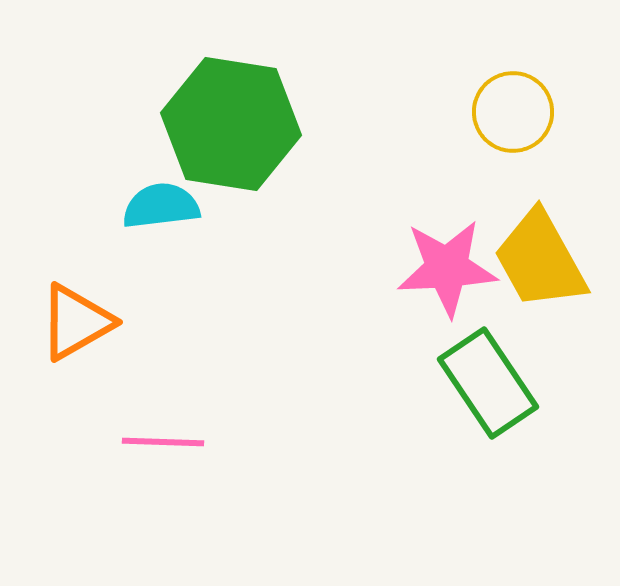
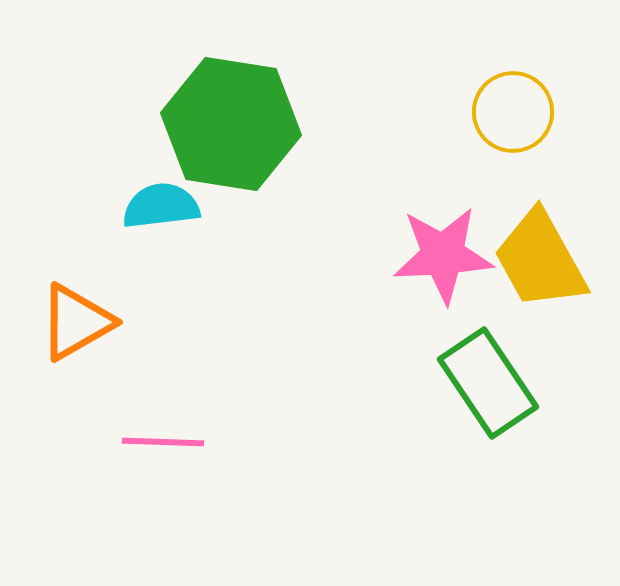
pink star: moved 4 px left, 13 px up
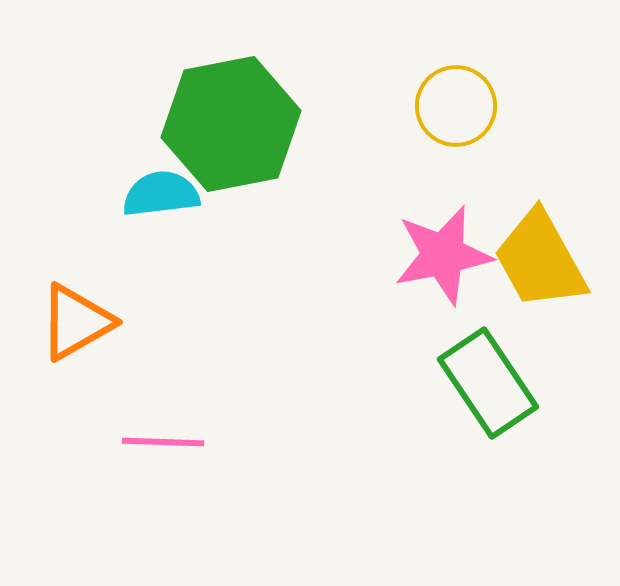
yellow circle: moved 57 px left, 6 px up
green hexagon: rotated 20 degrees counterclockwise
cyan semicircle: moved 12 px up
pink star: rotated 8 degrees counterclockwise
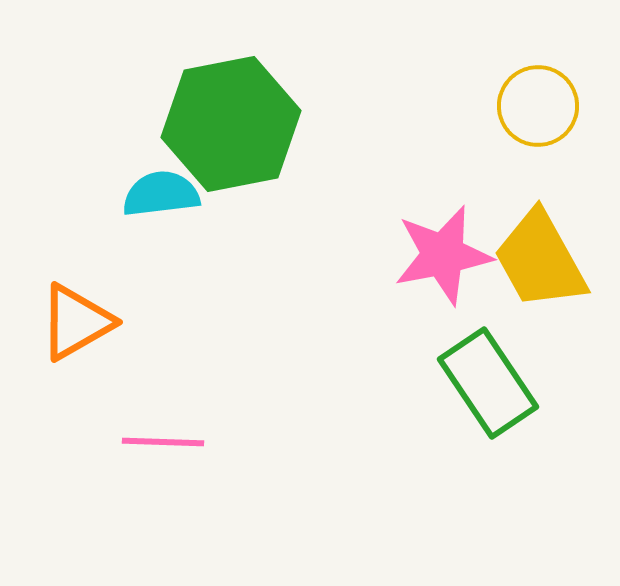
yellow circle: moved 82 px right
